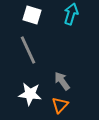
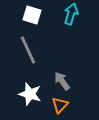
white star: rotated 10 degrees clockwise
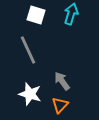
white square: moved 4 px right
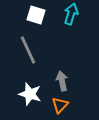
gray arrow: rotated 24 degrees clockwise
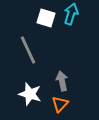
white square: moved 10 px right, 3 px down
orange triangle: moved 1 px up
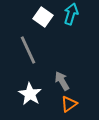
white square: moved 3 px left, 1 px up; rotated 18 degrees clockwise
gray arrow: rotated 18 degrees counterclockwise
white star: rotated 15 degrees clockwise
orange triangle: moved 9 px right; rotated 12 degrees clockwise
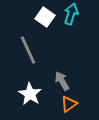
white square: moved 2 px right
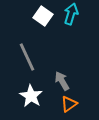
white square: moved 2 px left, 1 px up
gray line: moved 1 px left, 7 px down
white star: moved 1 px right, 2 px down
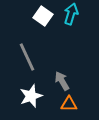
white star: rotated 20 degrees clockwise
orange triangle: rotated 36 degrees clockwise
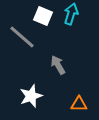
white square: rotated 12 degrees counterclockwise
gray line: moved 5 px left, 20 px up; rotated 24 degrees counterclockwise
gray arrow: moved 4 px left, 16 px up
orange triangle: moved 10 px right
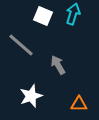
cyan arrow: moved 2 px right
gray line: moved 1 px left, 8 px down
